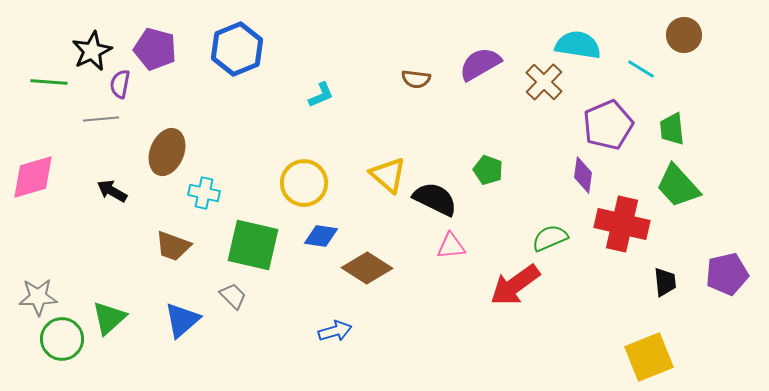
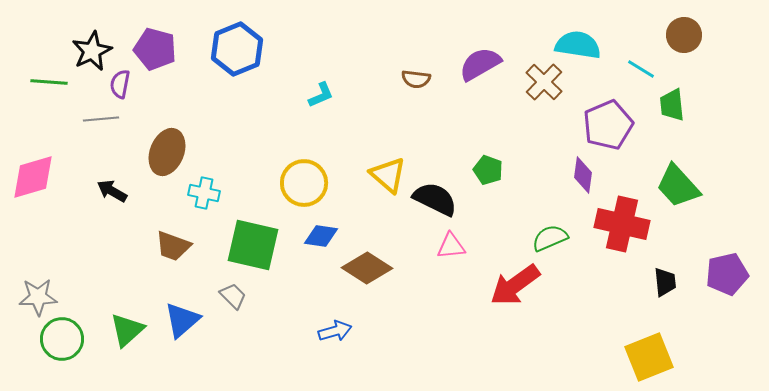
green trapezoid at (672, 129): moved 24 px up
green triangle at (109, 318): moved 18 px right, 12 px down
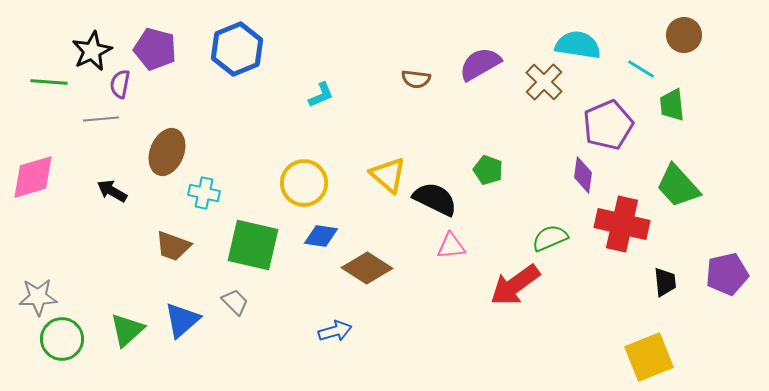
gray trapezoid at (233, 296): moved 2 px right, 6 px down
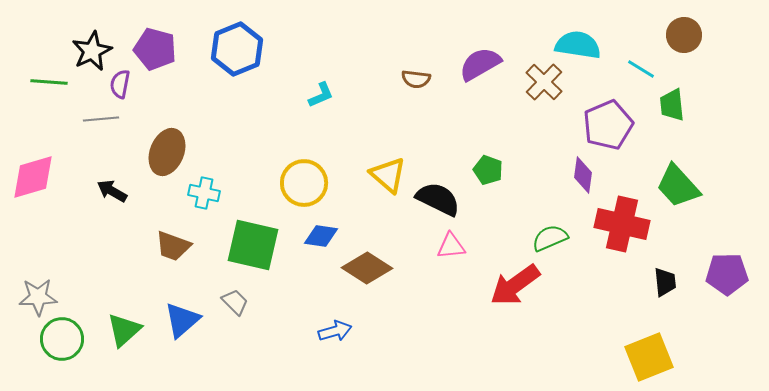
black semicircle at (435, 199): moved 3 px right
purple pentagon at (727, 274): rotated 12 degrees clockwise
green triangle at (127, 330): moved 3 px left
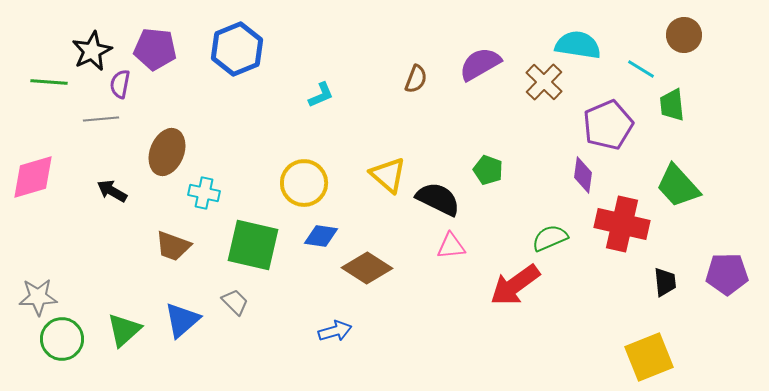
purple pentagon at (155, 49): rotated 9 degrees counterclockwise
brown semicircle at (416, 79): rotated 76 degrees counterclockwise
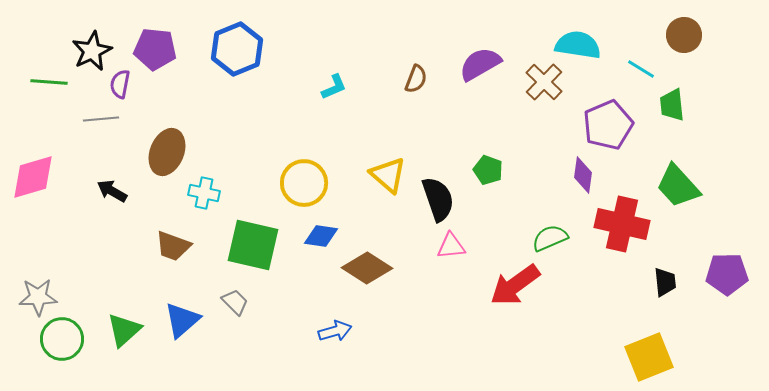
cyan L-shape at (321, 95): moved 13 px right, 8 px up
black semicircle at (438, 199): rotated 45 degrees clockwise
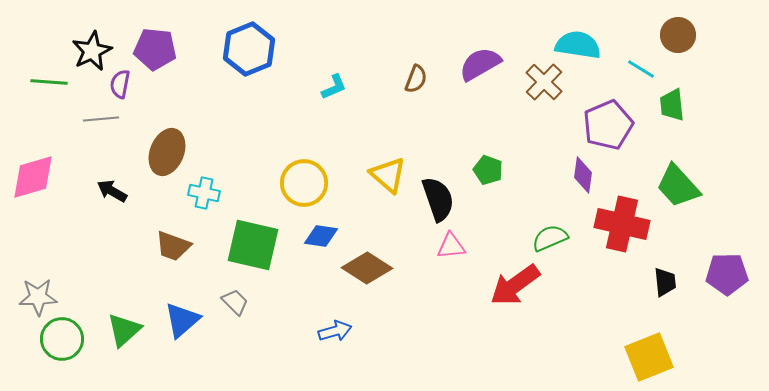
brown circle at (684, 35): moved 6 px left
blue hexagon at (237, 49): moved 12 px right
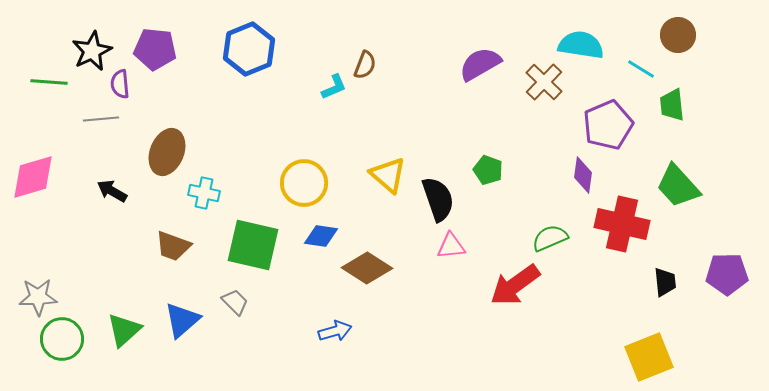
cyan semicircle at (578, 45): moved 3 px right
brown semicircle at (416, 79): moved 51 px left, 14 px up
purple semicircle at (120, 84): rotated 16 degrees counterclockwise
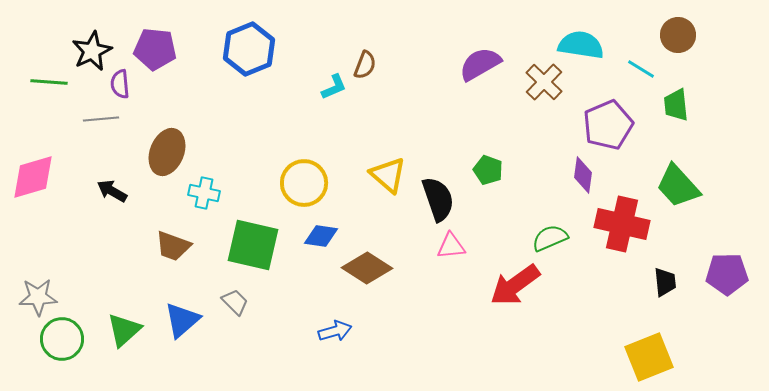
green trapezoid at (672, 105): moved 4 px right
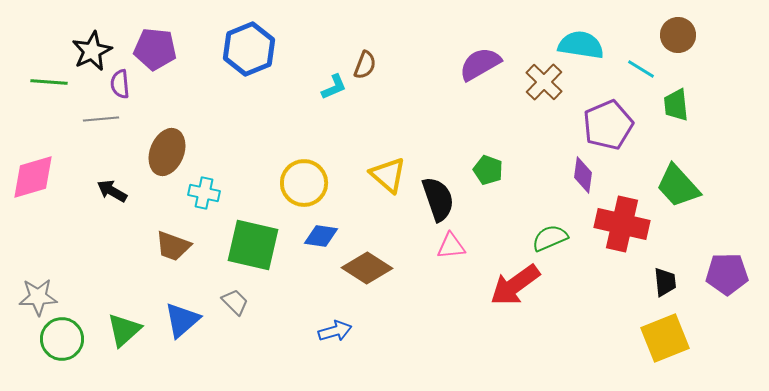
yellow square at (649, 357): moved 16 px right, 19 px up
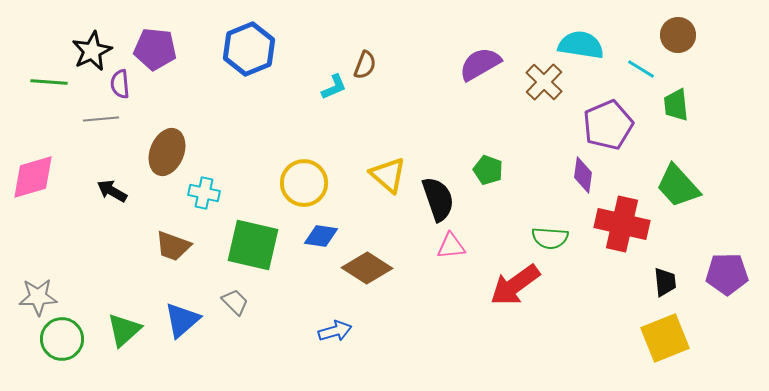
green semicircle at (550, 238): rotated 153 degrees counterclockwise
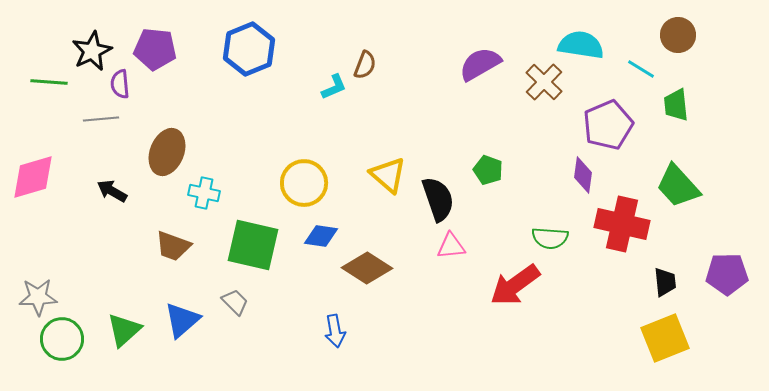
blue arrow at (335, 331): rotated 96 degrees clockwise
